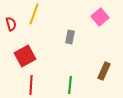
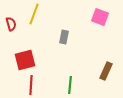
pink square: rotated 30 degrees counterclockwise
gray rectangle: moved 6 px left
red square: moved 4 px down; rotated 15 degrees clockwise
brown rectangle: moved 2 px right
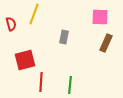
pink square: rotated 18 degrees counterclockwise
brown rectangle: moved 28 px up
red line: moved 10 px right, 3 px up
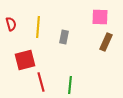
yellow line: moved 4 px right, 13 px down; rotated 15 degrees counterclockwise
brown rectangle: moved 1 px up
red line: rotated 18 degrees counterclockwise
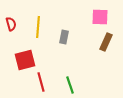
green line: rotated 24 degrees counterclockwise
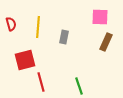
green line: moved 9 px right, 1 px down
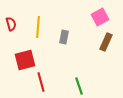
pink square: rotated 30 degrees counterclockwise
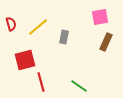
pink square: rotated 18 degrees clockwise
yellow line: rotated 45 degrees clockwise
green line: rotated 36 degrees counterclockwise
